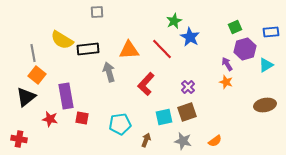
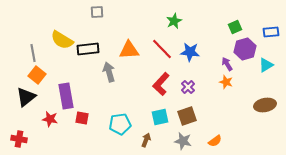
blue star: moved 15 px down; rotated 24 degrees counterclockwise
red L-shape: moved 15 px right
brown square: moved 4 px down
cyan square: moved 4 px left
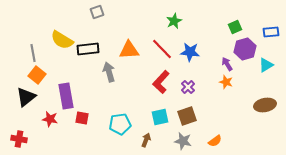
gray square: rotated 16 degrees counterclockwise
red L-shape: moved 2 px up
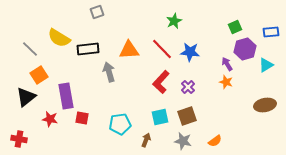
yellow semicircle: moved 3 px left, 2 px up
gray line: moved 3 px left, 4 px up; rotated 36 degrees counterclockwise
orange square: moved 2 px right; rotated 18 degrees clockwise
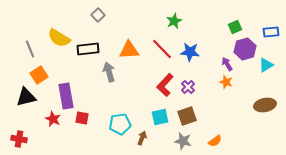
gray square: moved 1 px right, 3 px down; rotated 24 degrees counterclockwise
gray line: rotated 24 degrees clockwise
red L-shape: moved 4 px right, 3 px down
black triangle: rotated 25 degrees clockwise
red star: moved 3 px right; rotated 14 degrees clockwise
brown arrow: moved 4 px left, 2 px up
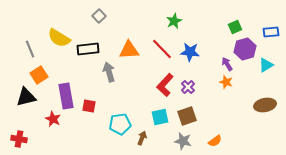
gray square: moved 1 px right, 1 px down
red square: moved 7 px right, 12 px up
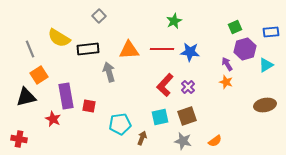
red line: rotated 45 degrees counterclockwise
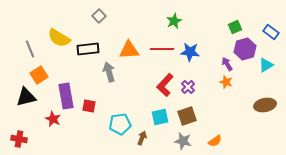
blue rectangle: rotated 42 degrees clockwise
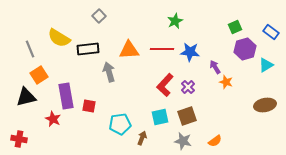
green star: moved 1 px right
purple arrow: moved 12 px left, 3 px down
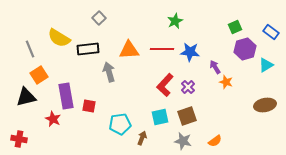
gray square: moved 2 px down
